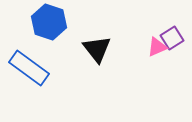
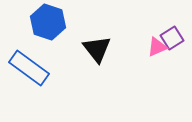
blue hexagon: moved 1 px left
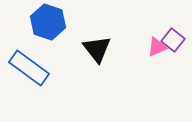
purple square: moved 1 px right, 2 px down; rotated 20 degrees counterclockwise
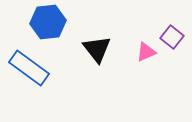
blue hexagon: rotated 24 degrees counterclockwise
purple square: moved 1 px left, 3 px up
pink triangle: moved 11 px left, 5 px down
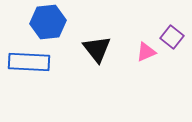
blue rectangle: moved 6 px up; rotated 33 degrees counterclockwise
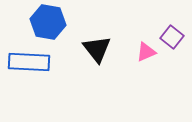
blue hexagon: rotated 16 degrees clockwise
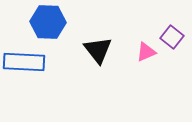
blue hexagon: rotated 8 degrees counterclockwise
black triangle: moved 1 px right, 1 px down
blue rectangle: moved 5 px left
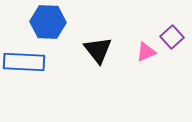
purple square: rotated 10 degrees clockwise
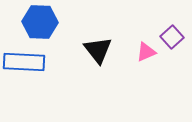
blue hexagon: moved 8 px left
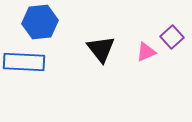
blue hexagon: rotated 8 degrees counterclockwise
black triangle: moved 3 px right, 1 px up
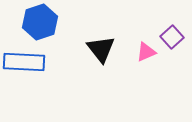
blue hexagon: rotated 12 degrees counterclockwise
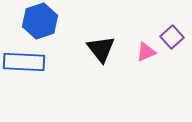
blue hexagon: moved 1 px up
